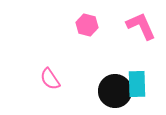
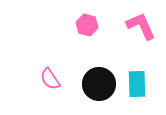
black circle: moved 16 px left, 7 px up
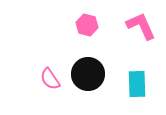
black circle: moved 11 px left, 10 px up
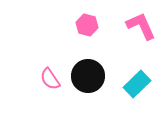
black circle: moved 2 px down
cyan rectangle: rotated 48 degrees clockwise
